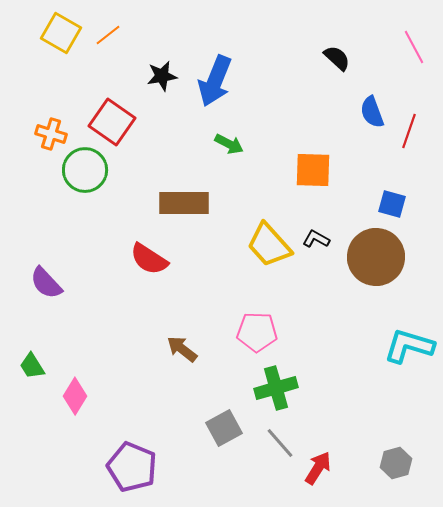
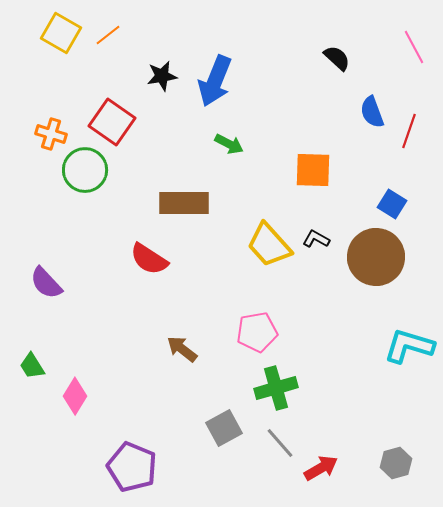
blue square: rotated 16 degrees clockwise
pink pentagon: rotated 12 degrees counterclockwise
red arrow: moved 3 px right; rotated 28 degrees clockwise
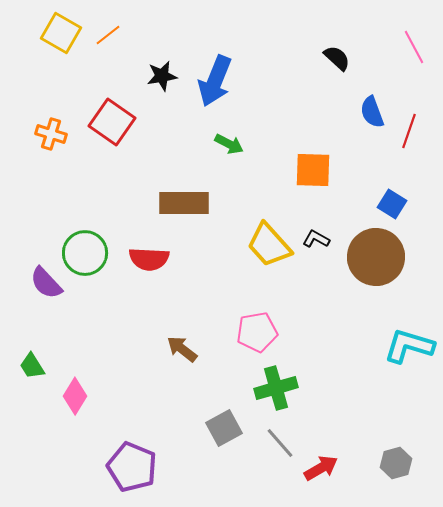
green circle: moved 83 px down
red semicircle: rotated 30 degrees counterclockwise
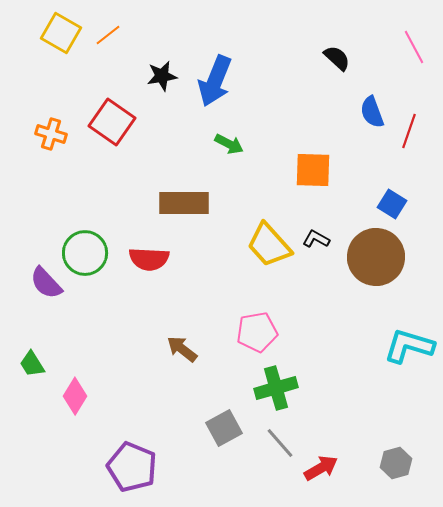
green trapezoid: moved 2 px up
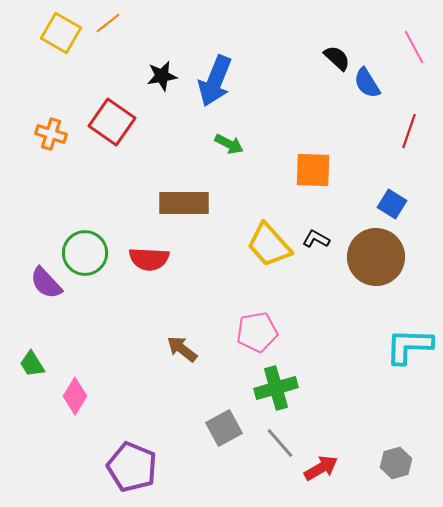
orange line: moved 12 px up
blue semicircle: moved 5 px left, 29 px up; rotated 12 degrees counterclockwise
cyan L-shape: rotated 15 degrees counterclockwise
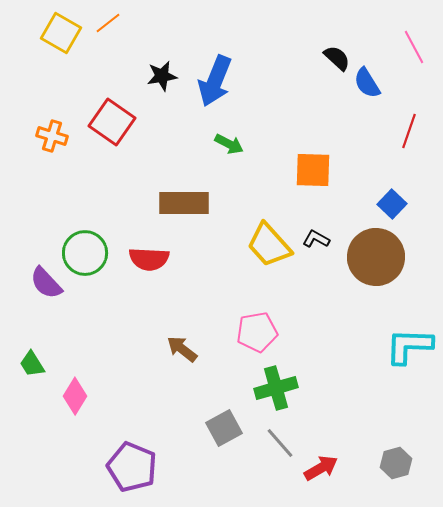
orange cross: moved 1 px right, 2 px down
blue square: rotated 12 degrees clockwise
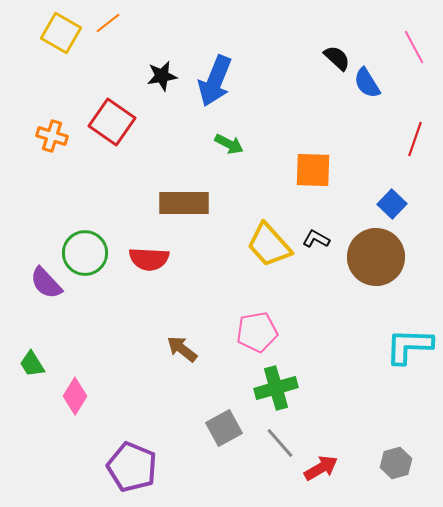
red line: moved 6 px right, 8 px down
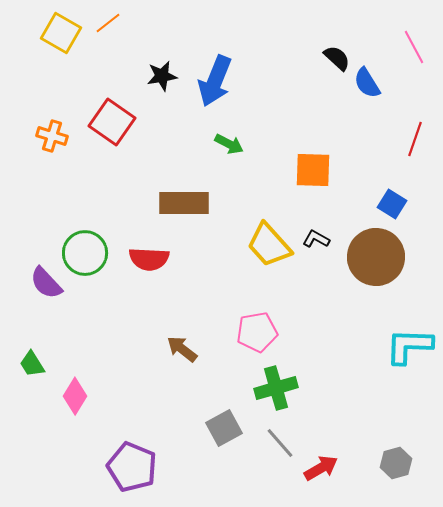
blue square: rotated 12 degrees counterclockwise
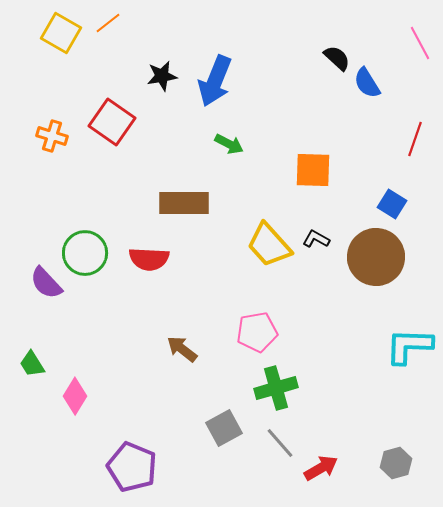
pink line: moved 6 px right, 4 px up
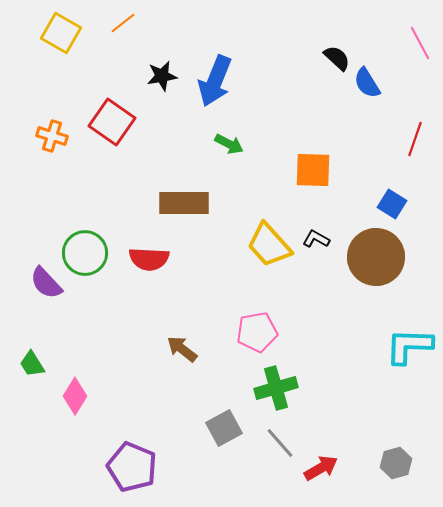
orange line: moved 15 px right
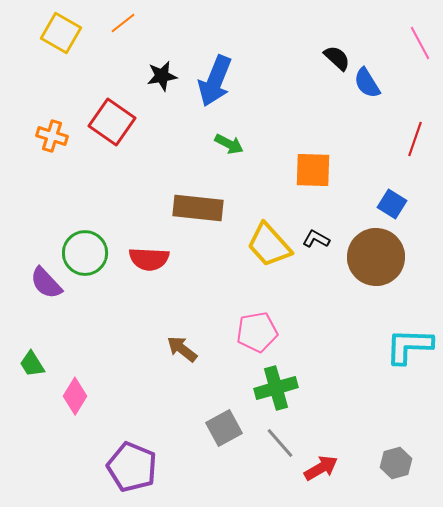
brown rectangle: moved 14 px right, 5 px down; rotated 6 degrees clockwise
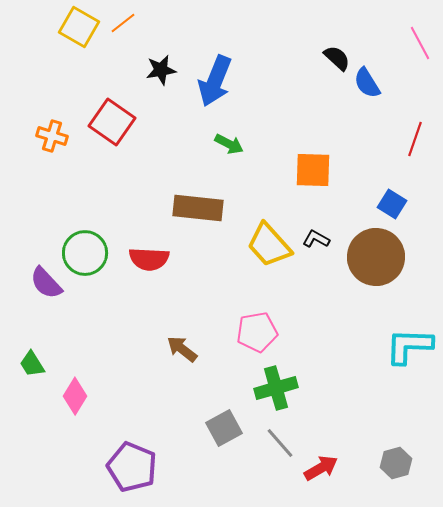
yellow square: moved 18 px right, 6 px up
black star: moved 1 px left, 6 px up
